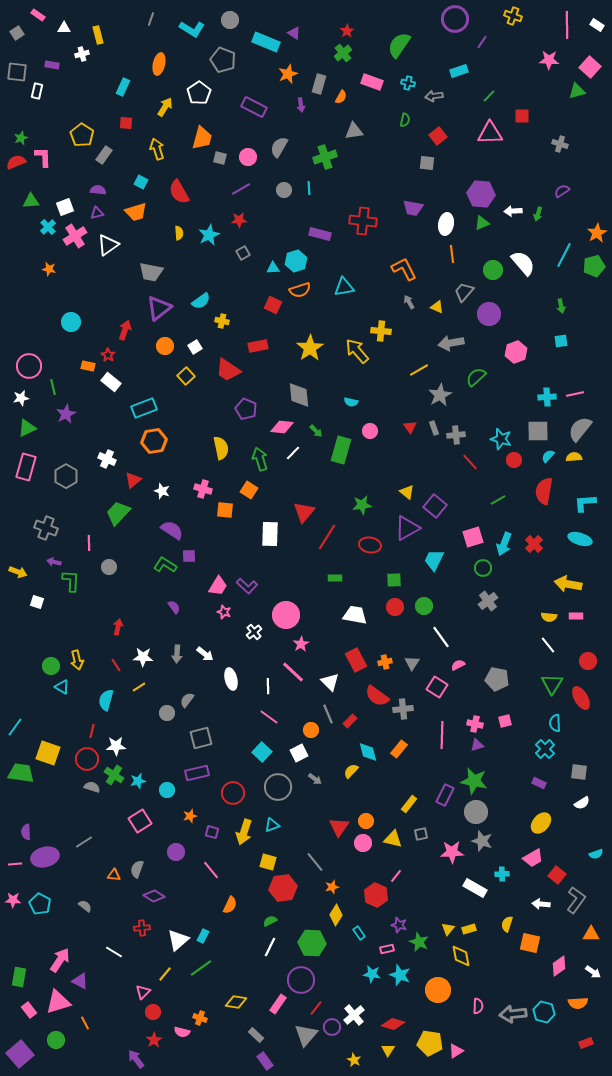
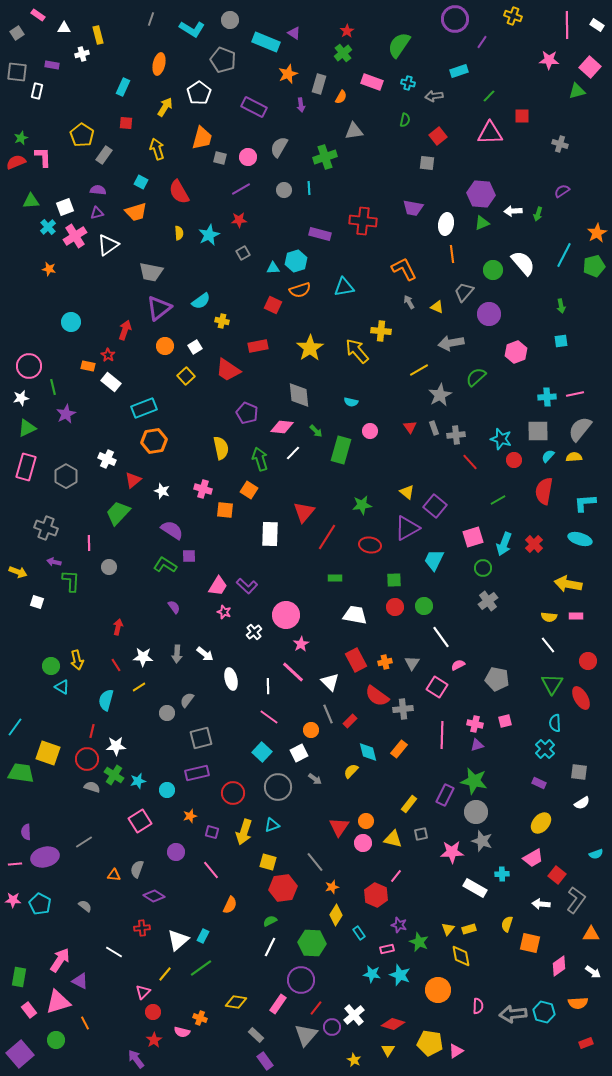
purple pentagon at (246, 409): moved 1 px right, 4 px down
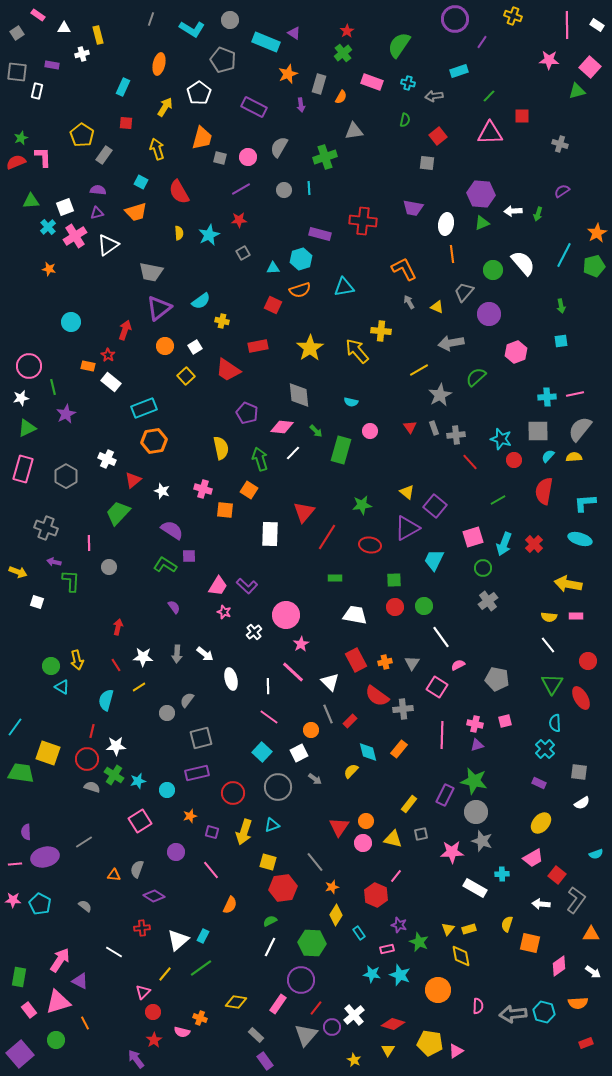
cyan hexagon at (296, 261): moved 5 px right, 2 px up
pink rectangle at (26, 467): moved 3 px left, 2 px down
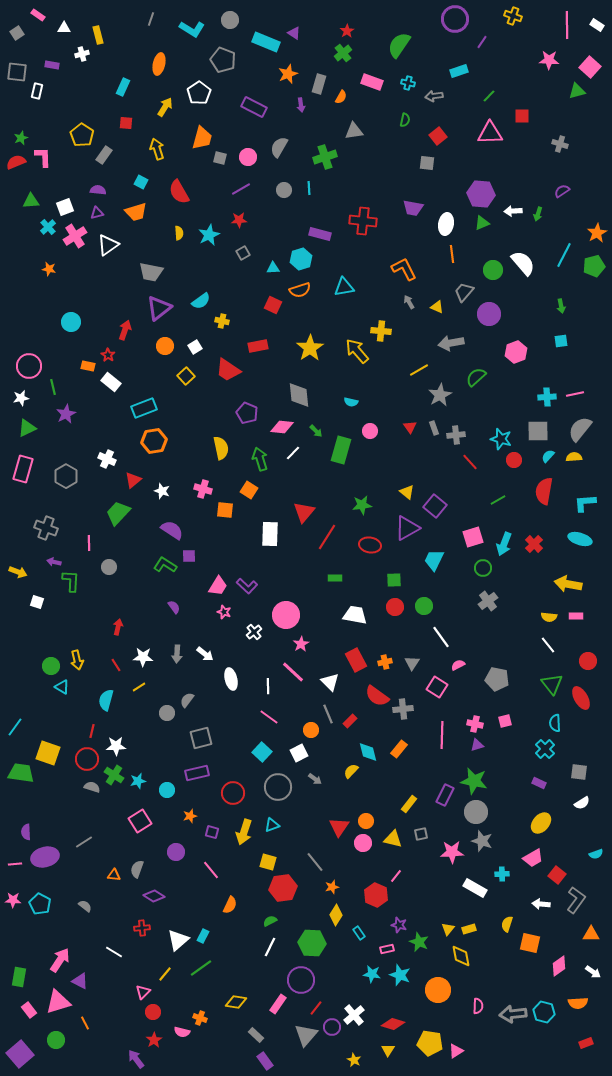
green triangle at (552, 684): rotated 10 degrees counterclockwise
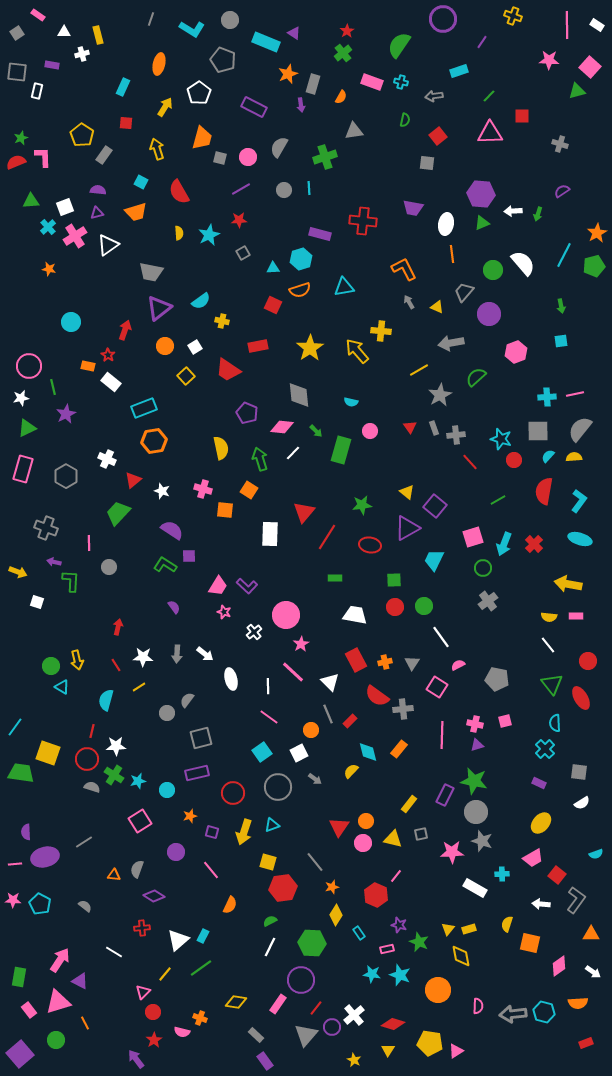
purple circle at (455, 19): moved 12 px left
white triangle at (64, 28): moved 4 px down
cyan cross at (408, 83): moved 7 px left, 1 px up
gray rectangle at (319, 84): moved 6 px left
cyan L-shape at (585, 503): moved 6 px left, 2 px up; rotated 130 degrees clockwise
cyan square at (262, 752): rotated 12 degrees clockwise
